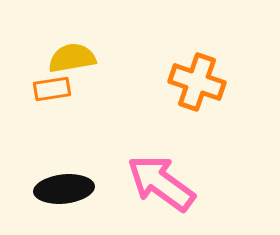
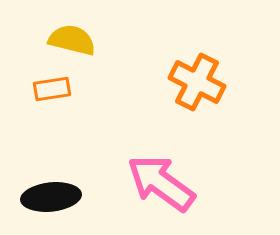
yellow semicircle: moved 18 px up; rotated 24 degrees clockwise
orange cross: rotated 8 degrees clockwise
black ellipse: moved 13 px left, 8 px down
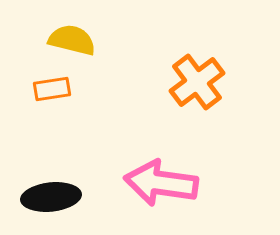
orange cross: rotated 26 degrees clockwise
pink arrow: rotated 28 degrees counterclockwise
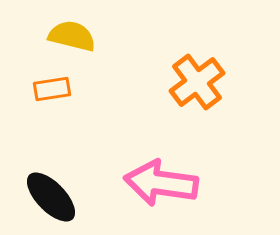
yellow semicircle: moved 4 px up
black ellipse: rotated 52 degrees clockwise
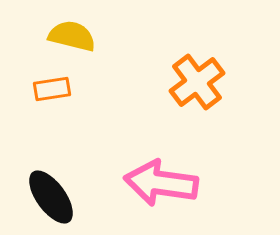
black ellipse: rotated 8 degrees clockwise
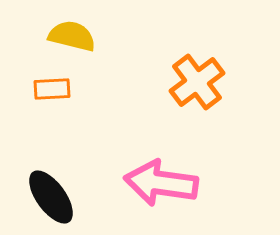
orange rectangle: rotated 6 degrees clockwise
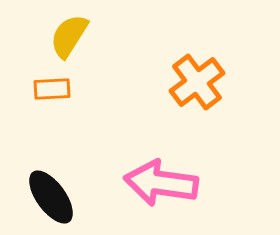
yellow semicircle: moved 3 px left; rotated 72 degrees counterclockwise
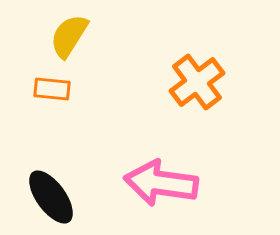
orange rectangle: rotated 9 degrees clockwise
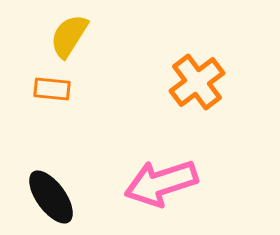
pink arrow: rotated 26 degrees counterclockwise
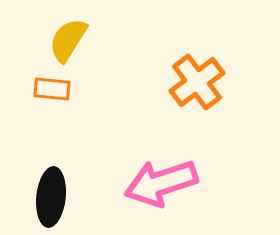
yellow semicircle: moved 1 px left, 4 px down
black ellipse: rotated 42 degrees clockwise
